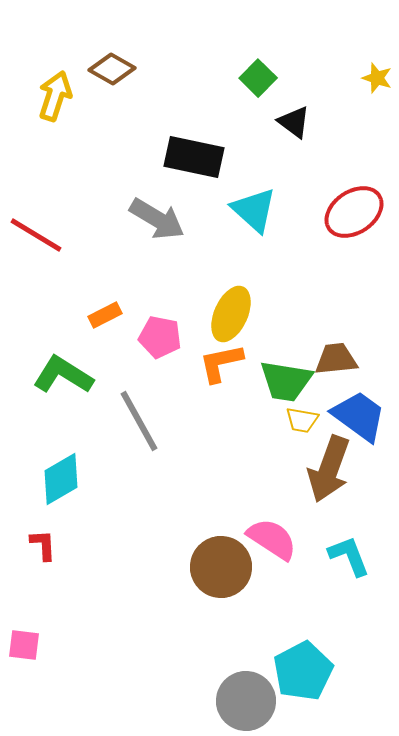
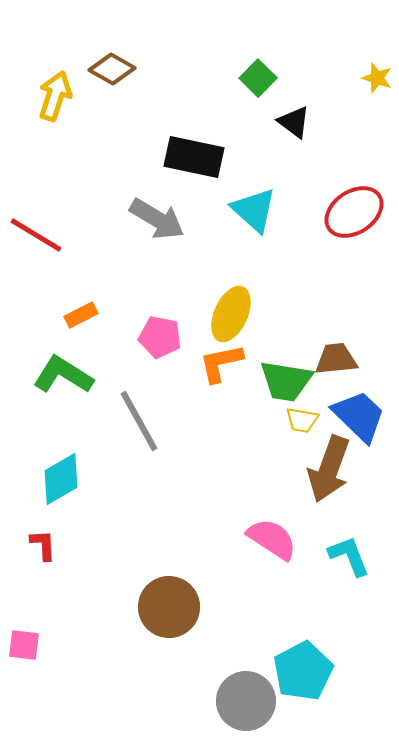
orange rectangle: moved 24 px left
blue trapezoid: rotated 8 degrees clockwise
brown circle: moved 52 px left, 40 px down
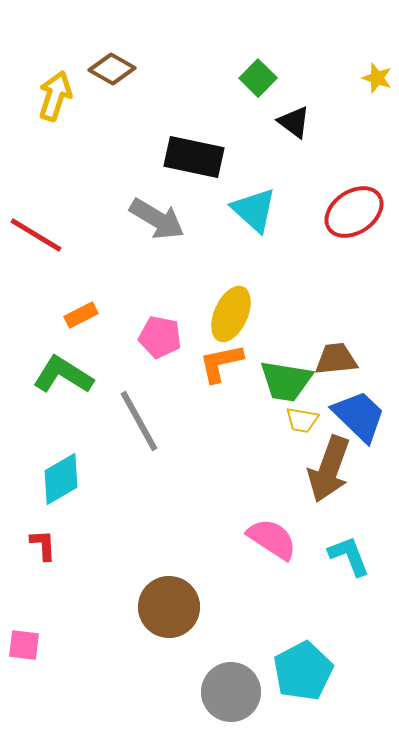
gray circle: moved 15 px left, 9 px up
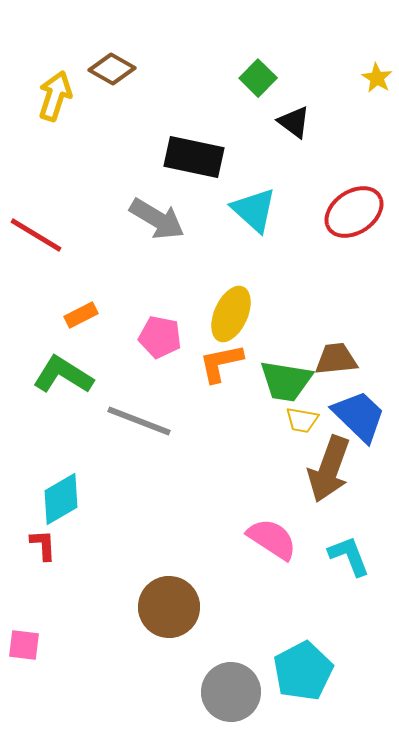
yellow star: rotated 12 degrees clockwise
gray line: rotated 40 degrees counterclockwise
cyan diamond: moved 20 px down
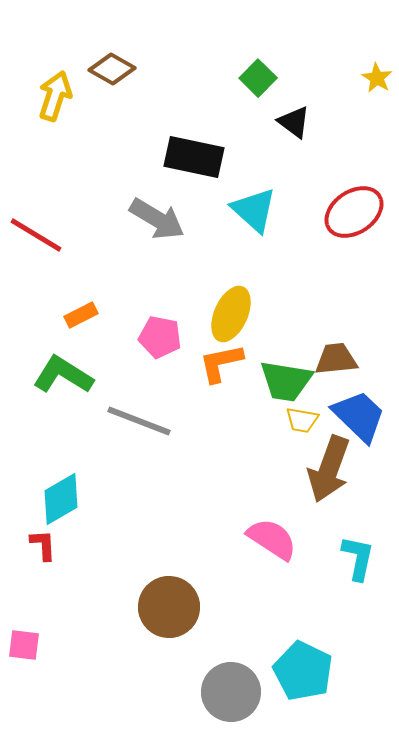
cyan L-shape: moved 9 px right, 2 px down; rotated 33 degrees clockwise
cyan pentagon: rotated 18 degrees counterclockwise
